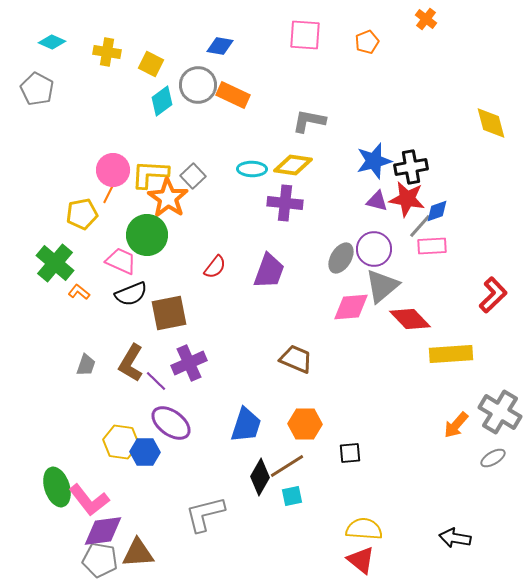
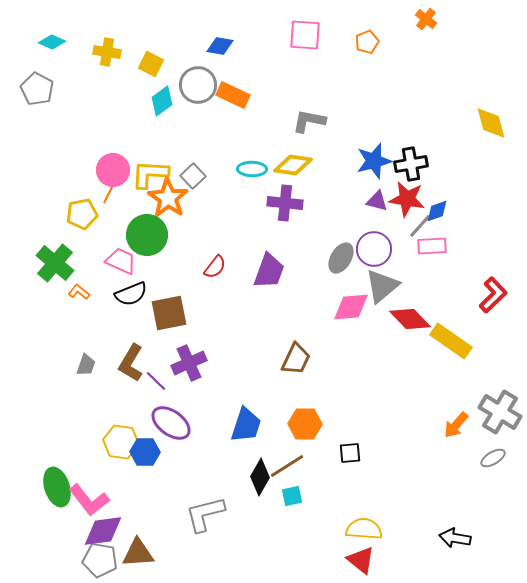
black cross at (411, 167): moved 3 px up
yellow rectangle at (451, 354): moved 13 px up; rotated 39 degrees clockwise
brown trapezoid at (296, 359): rotated 92 degrees clockwise
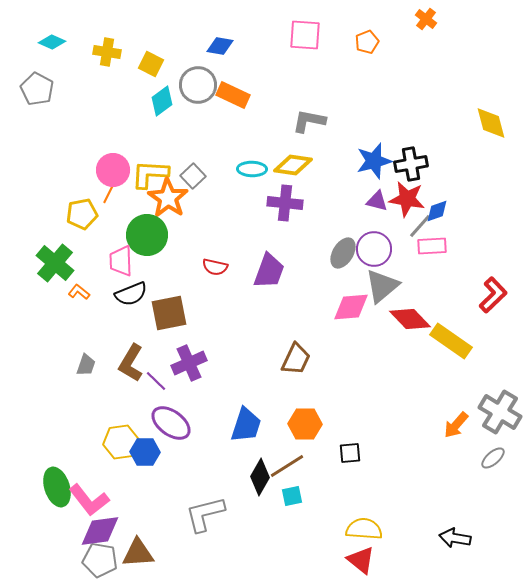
gray ellipse at (341, 258): moved 2 px right, 5 px up
pink trapezoid at (121, 261): rotated 116 degrees counterclockwise
red semicircle at (215, 267): rotated 65 degrees clockwise
yellow hexagon at (121, 442): rotated 16 degrees counterclockwise
gray ellipse at (493, 458): rotated 10 degrees counterclockwise
purple diamond at (103, 531): moved 3 px left
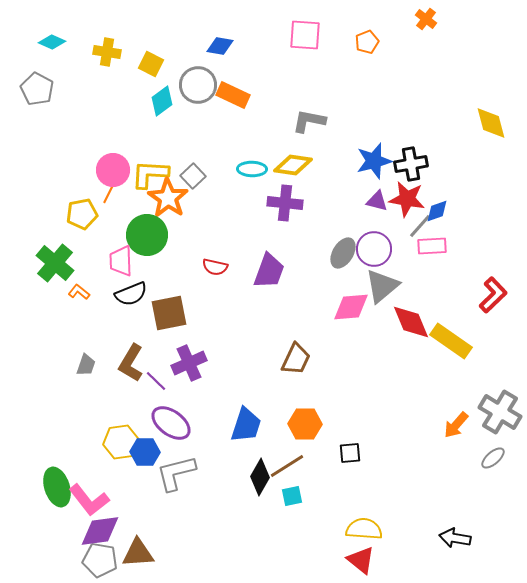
red diamond at (410, 319): moved 1 px right, 3 px down; rotated 21 degrees clockwise
gray L-shape at (205, 514): moved 29 px left, 41 px up
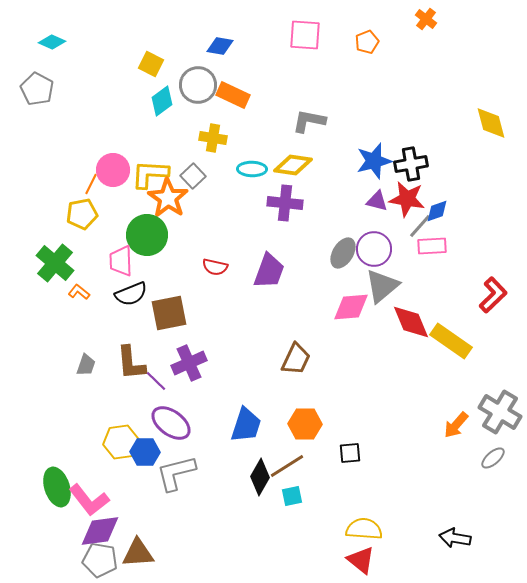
yellow cross at (107, 52): moved 106 px right, 86 px down
orange line at (109, 193): moved 18 px left, 9 px up
brown L-shape at (131, 363): rotated 36 degrees counterclockwise
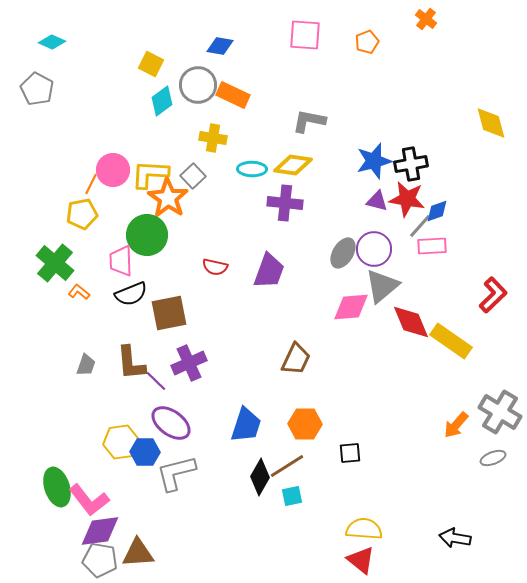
gray ellipse at (493, 458): rotated 20 degrees clockwise
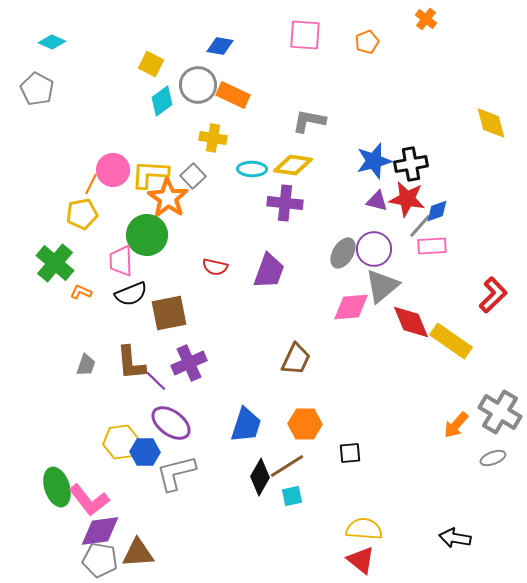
orange L-shape at (79, 292): moved 2 px right; rotated 15 degrees counterclockwise
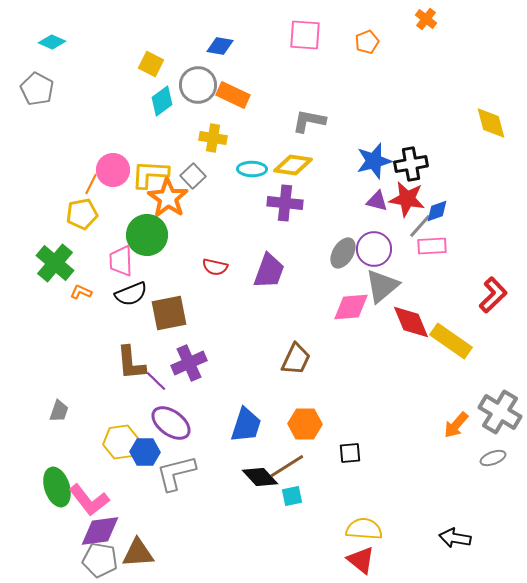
gray trapezoid at (86, 365): moved 27 px left, 46 px down
black diamond at (260, 477): rotated 72 degrees counterclockwise
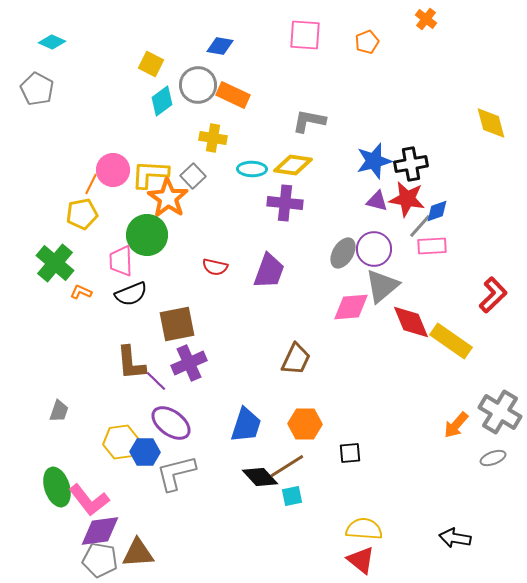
brown square at (169, 313): moved 8 px right, 11 px down
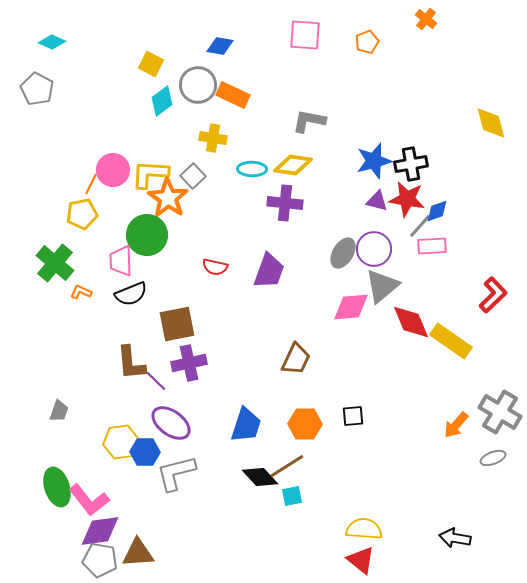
purple cross at (189, 363): rotated 12 degrees clockwise
black square at (350, 453): moved 3 px right, 37 px up
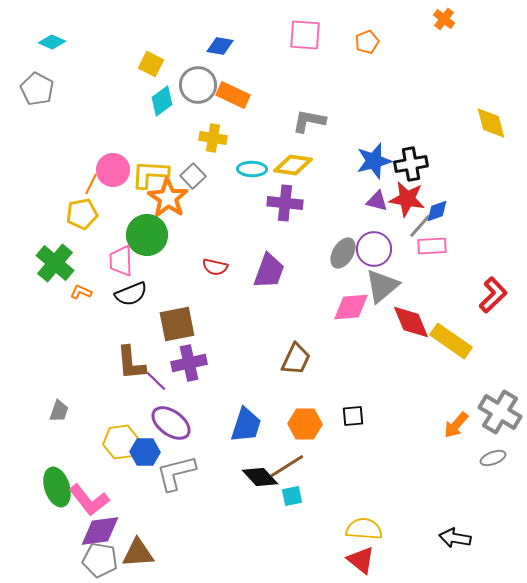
orange cross at (426, 19): moved 18 px right
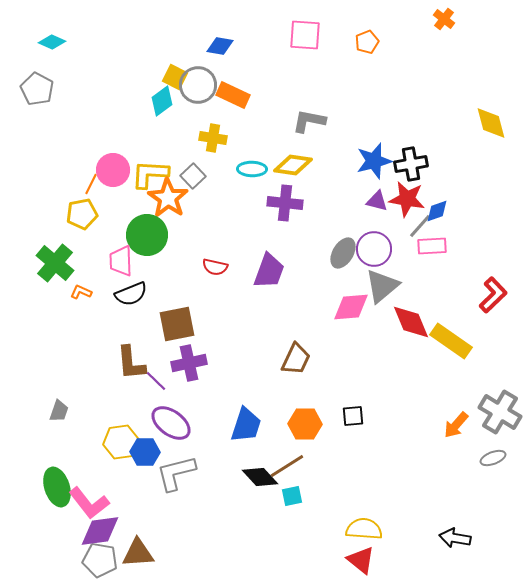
yellow square at (151, 64): moved 24 px right, 13 px down
pink L-shape at (89, 500): moved 3 px down
